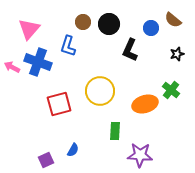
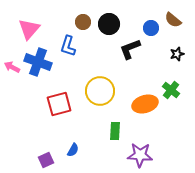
black L-shape: moved 1 px up; rotated 45 degrees clockwise
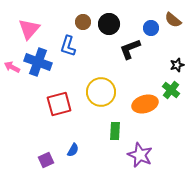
black star: moved 11 px down
yellow circle: moved 1 px right, 1 px down
purple star: rotated 20 degrees clockwise
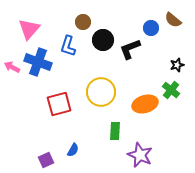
black circle: moved 6 px left, 16 px down
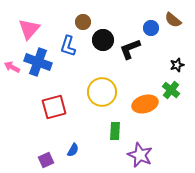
yellow circle: moved 1 px right
red square: moved 5 px left, 3 px down
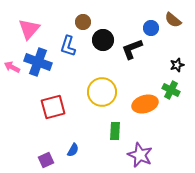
black L-shape: moved 2 px right
green cross: rotated 12 degrees counterclockwise
red square: moved 1 px left
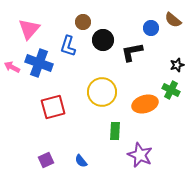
black L-shape: moved 3 px down; rotated 10 degrees clockwise
blue cross: moved 1 px right, 1 px down
blue semicircle: moved 8 px right, 11 px down; rotated 112 degrees clockwise
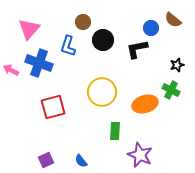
black L-shape: moved 5 px right, 3 px up
pink arrow: moved 1 px left, 3 px down
